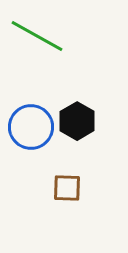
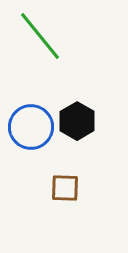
green line: moved 3 px right; rotated 22 degrees clockwise
brown square: moved 2 px left
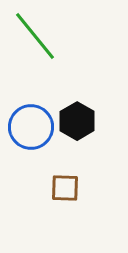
green line: moved 5 px left
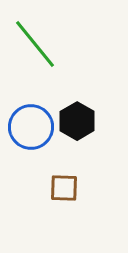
green line: moved 8 px down
brown square: moved 1 px left
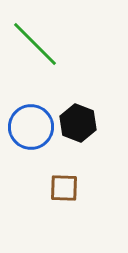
green line: rotated 6 degrees counterclockwise
black hexagon: moved 1 px right, 2 px down; rotated 9 degrees counterclockwise
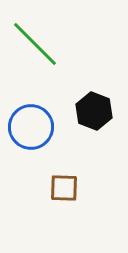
black hexagon: moved 16 px right, 12 px up
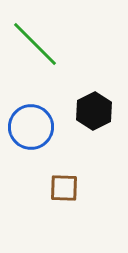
black hexagon: rotated 12 degrees clockwise
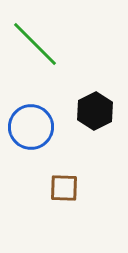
black hexagon: moved 1 px right
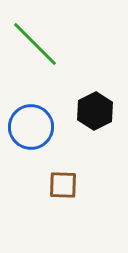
brown square: moved 1 px left, 3 px up
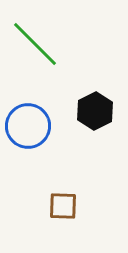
blue circle: moved 3 px left, 1 px up
brown square: moved 21 px down
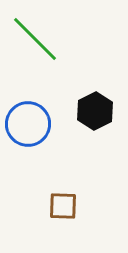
green line: moved 5 px up
blue circle: moved 2 px up
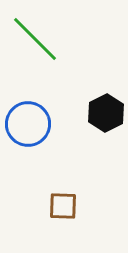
black hexagon: moved 11 px right, 2 px down
